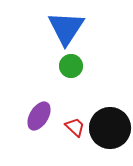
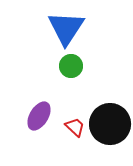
black circle: moved 4 px up
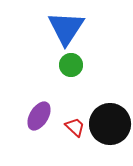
green circle: moved 1 px up
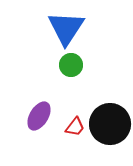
red trapezoid: rotated 85 degrees clockwise
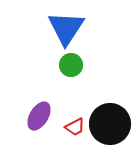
red trapezoid: rotated 25 degrees clockwise
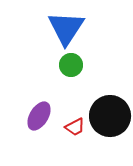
black circle: moved 8 px up
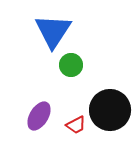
blue triangle: moved 13 px left, 3 px down
black circle: moved 6 px up
red trapezoid: moved 1 px right, 2 px up
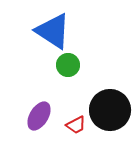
blue triangle: rotated 30 degrees counterclockwise
green circle: moved 3 px left
